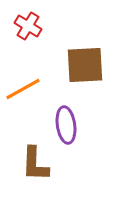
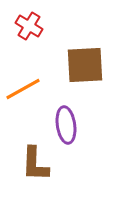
red cross: moved 1 px right
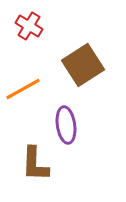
brown square: moved 2 px left; rotated 30 degrees counterclockwise
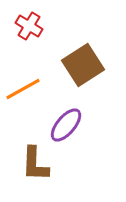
purple ellipse: rotated 48 degrees clockwise
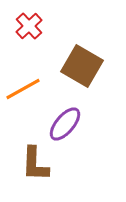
red cross: rotated 16 degrees clockwise
brown square: moved 1 px left, 1 px down; rotated 27 degrees counterclockwise
purple ellipse: moved 1 px left, 1 px up
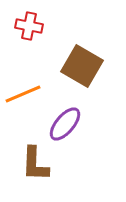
red cross: rotated 36 degrees counterclockwise
orange line: moved 5 px down; rotated 6 degrees clockwise
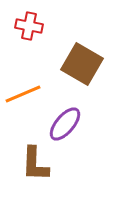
brown square: moved 2 px up
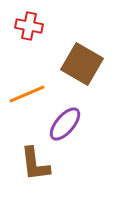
orange line: moved 4 px right
brown L-shape: rotated 9 degrees counterclockwise
